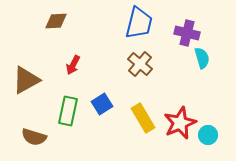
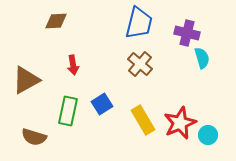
red arrow: rotated 36 degrees counterclockwise
yellow rectangle: moved 2 px down
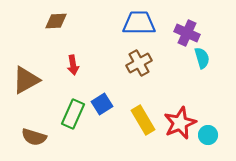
blue trapezoid: rotated 104 degrees counterclockwise
purple cross: rotated 10 degrees clockwise
brown cross: moved 1 px left, 1 px up; rotated 20 degrees clockwise
green rectangle: moved 5 px right, 3 px down; rotated 12 degrees clockwise
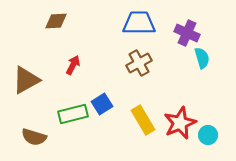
red arrow: rotated 144 degrees counterclockwise
green rectangle: rotated 52 degrees clockwise
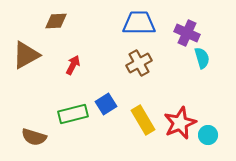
brown triangle: moved 25 px up
blue square: moved 4 px right
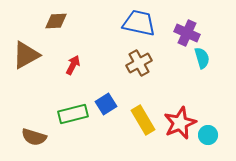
blue trapezoid: rotated 12 degrees clockwise
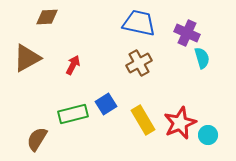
brown diamond: moved 9 px left, 4 px up
brown triangle: moved 1 px right, 3 px down
brown semicircle: moved 3 px right, 2 px down; rotated 105 degrees clockwise
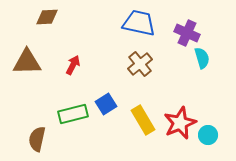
brown triangle: moved 4 px down; rotated 28 degrees clockwise
brown cross: moved 1 px right, 1 px down; rotated 10 degrees counterclockwise
brown semicircle: rotated 20 degrees counterclockwise
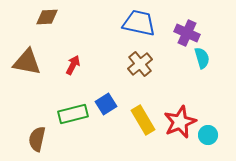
brown triangle: rotated 12 degrees clockwise
red star: moved 1 px up
